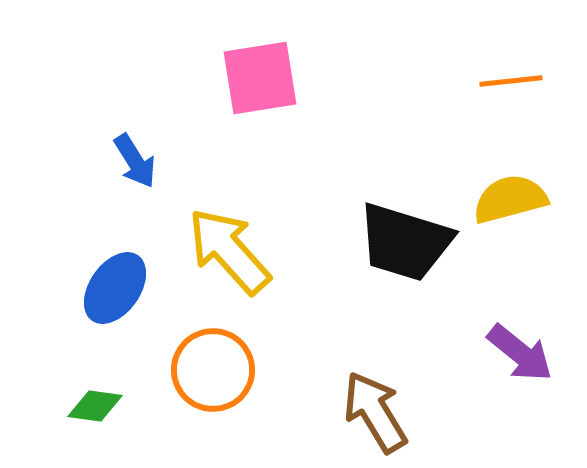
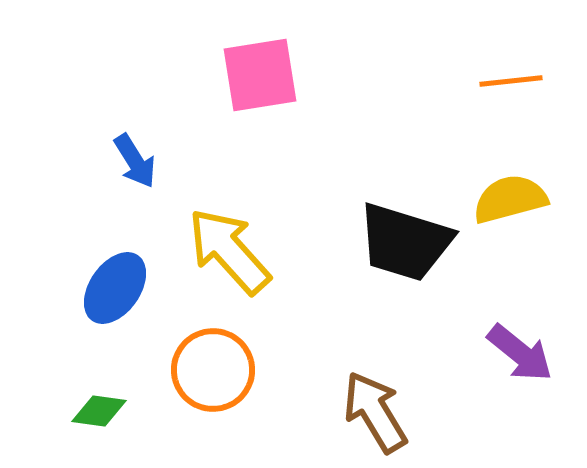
pink square: moved 3 px up
green diamond: moved 4 px right, 5 px down
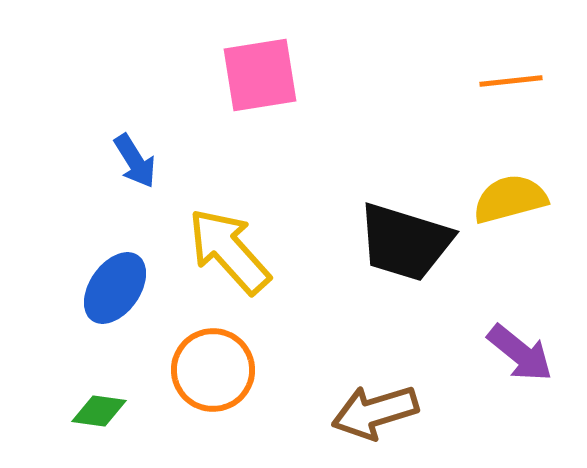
brown arrow: rotated 76 degrees counterclockwise
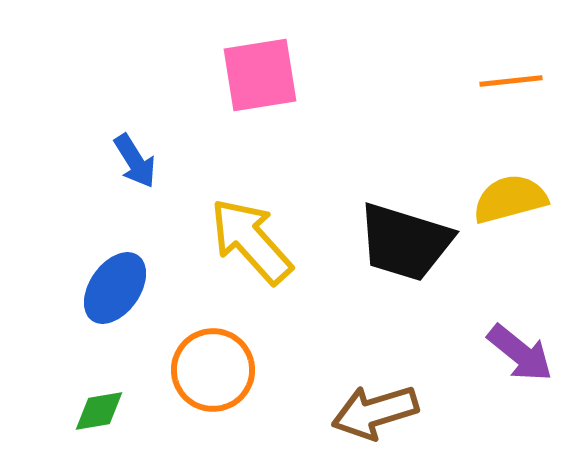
yellow arrow: moved 22 px right, 10 px up
green diamond: rotated 18 degrees counterclockwise
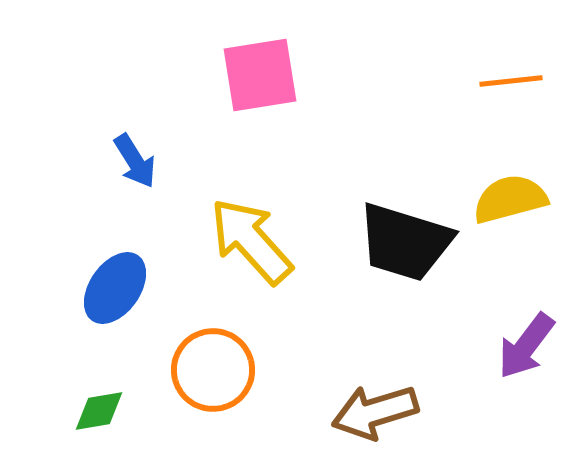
purple arrow: moved 6 px right, 7 px up; rotated 88 degrees clockwise
